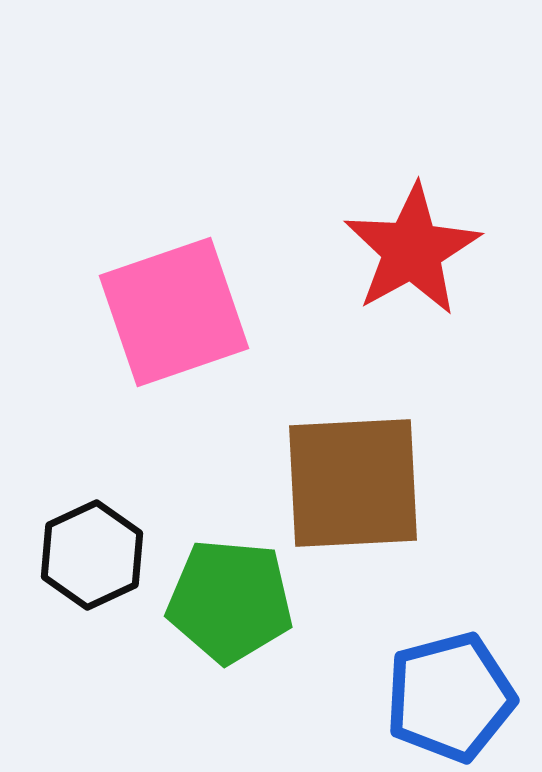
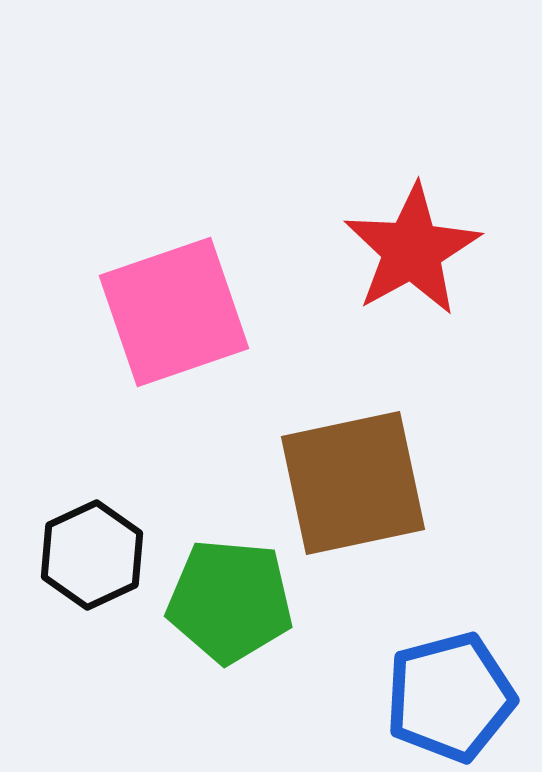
brown square: rotated 9 degrees counterclockwise
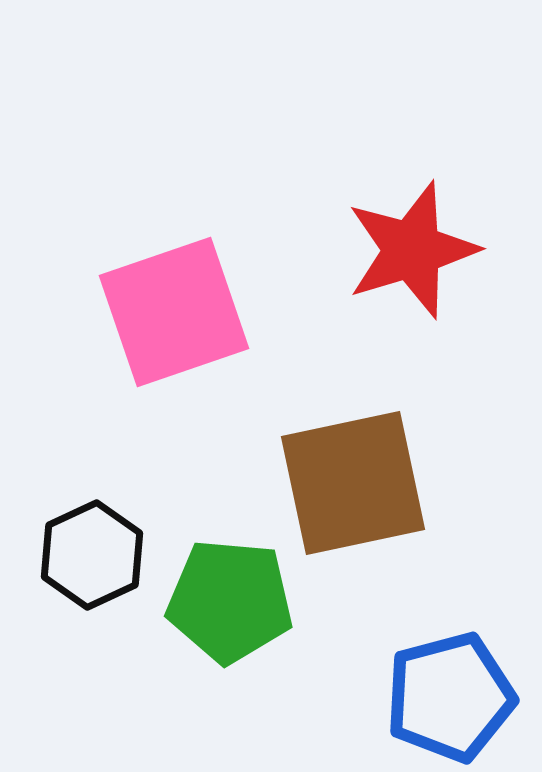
red star: rotated 12 degrees clockwise
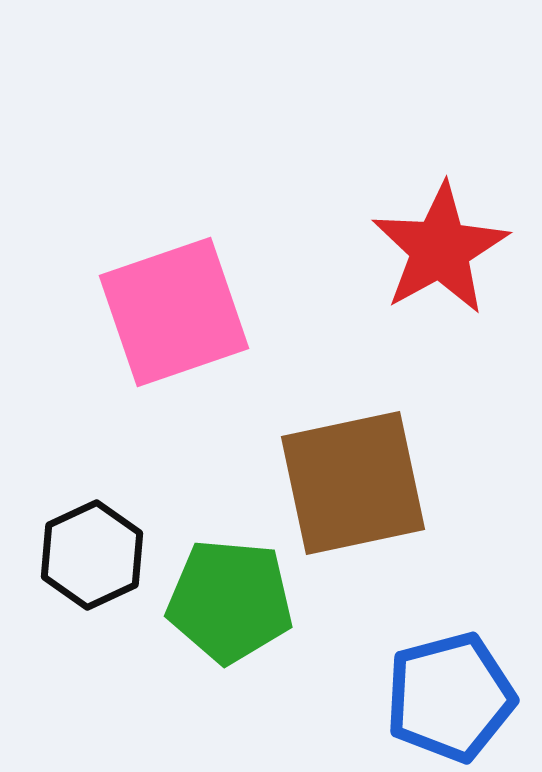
red star: moved 28 px right, 1 px up; rotated 12 degrees counterclockwise
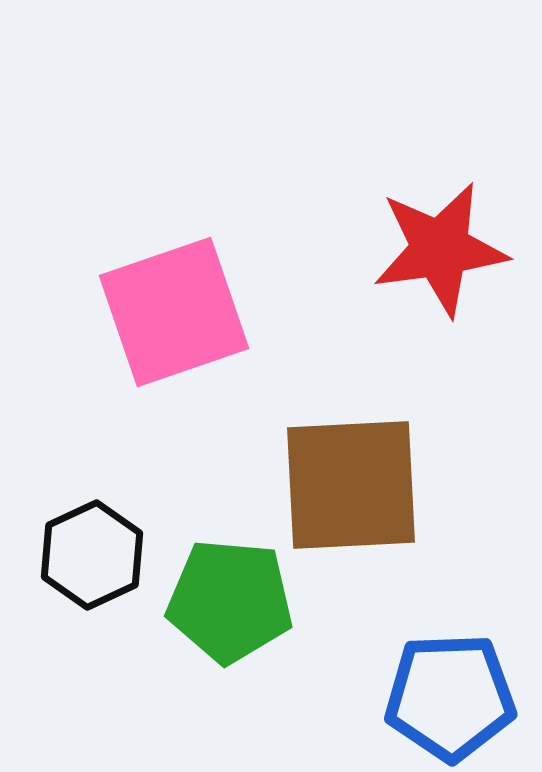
red star: rotated 21 degrees clockwise
brown square: moved 2 px left, 2 px down; rotated 9 degrees clockwise
blue pentagon: rotated 13 degrees clockwise
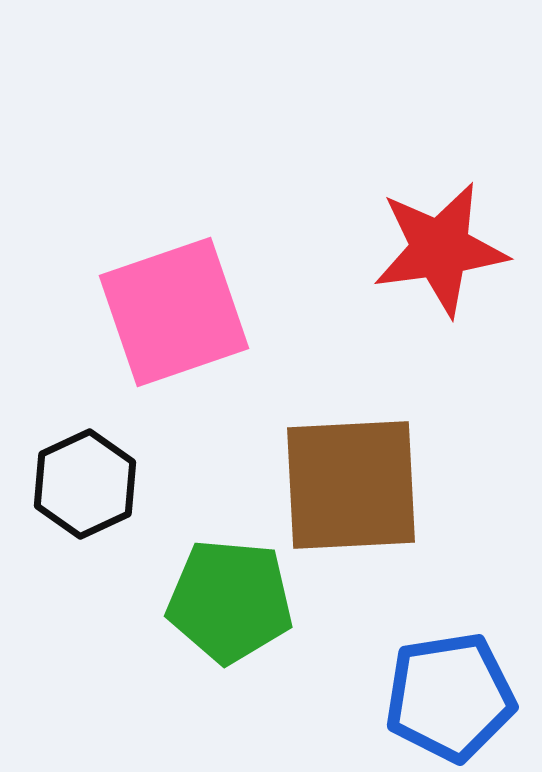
black hexagon: moved 7 px left, 71 px up
blue pentagon: rotated 7 degrees counterclockwise
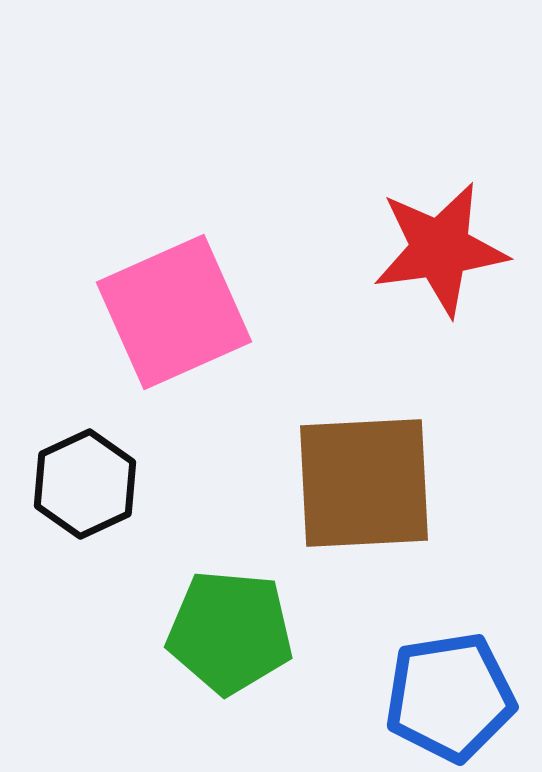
pink square: rotated 5 degrees counterclockwise
brown square: moved 13 px right, 2 px up
green pentagon: moved 31 px down
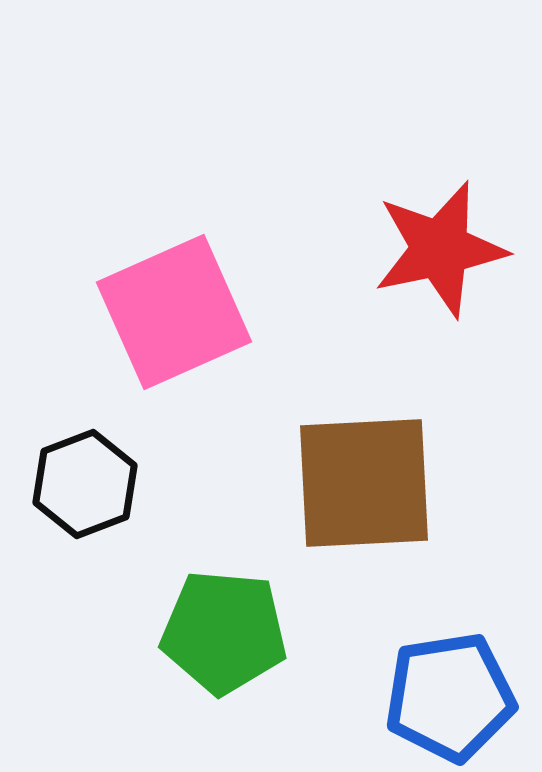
red star: rotated 4 degrees counterclockwise
black hexagon: rotated 4 degrees clockwise
green pentagon: moved 6 px left
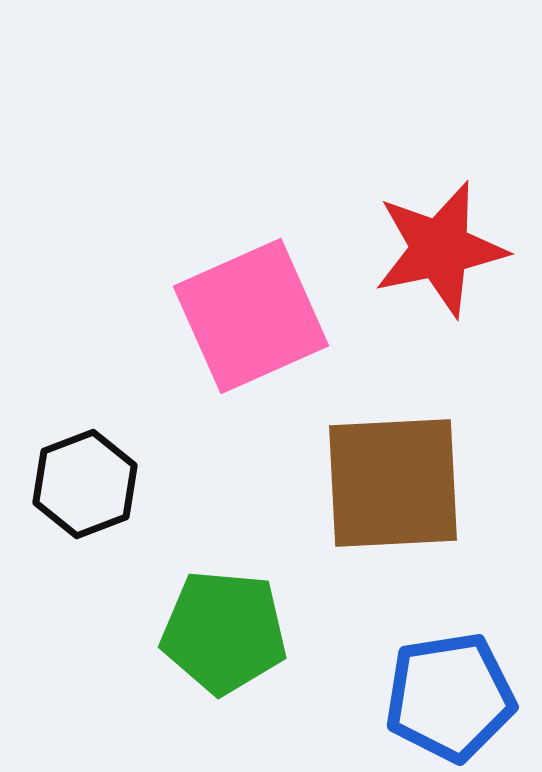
pink square: moved 77 px right, 4 px down
brown square: moved 29 px right
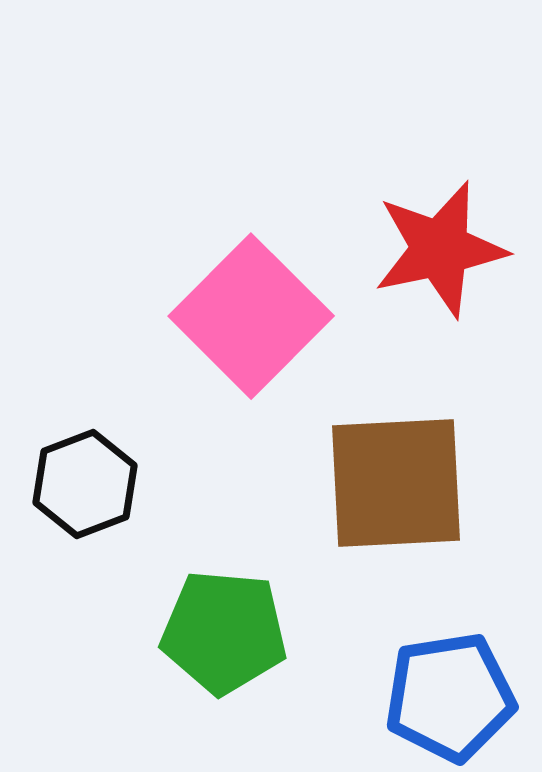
pink square: rotated 21 degrees counterclockwise
brown square: moved 3 px right
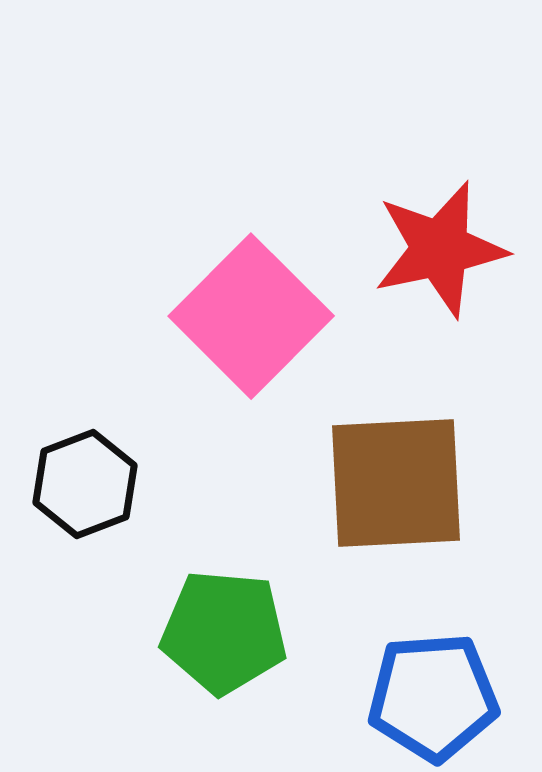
blue pentagon: moved 17 px left; rotated 5 degrees clockwise
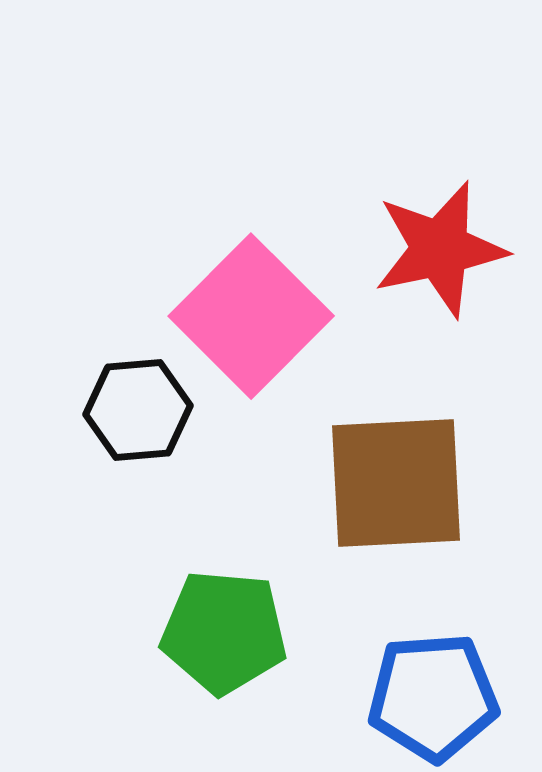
black hexagon: moved 53 px right, 74 px up; rotated 16 degrees clockwise
